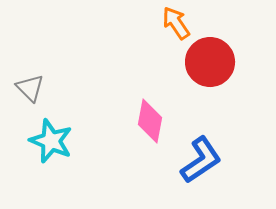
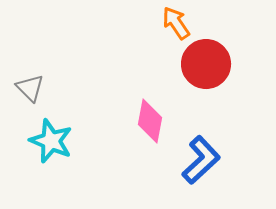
red circle: moved 4 px left, 2 px down
blue L-shape: rotated 9 degrees counterclockwise
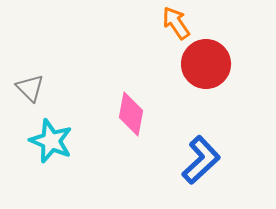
pink diamond: moved 19 px left, 7 px up
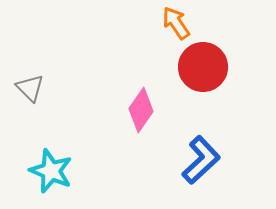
red circle: moved 3 px left, 3 px down
pink diamond: moved 10 px right, 4 px up; rotated 24 degrees clockwise
cyan star: moved 30 px down
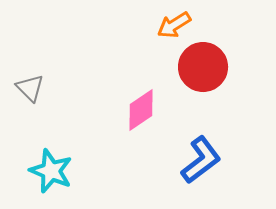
orange arrow: moved 2 px left, 2 px down; rotated 88 degrees counterclockwise
pink diamond: rotated 21 degrees clockwise
blue L-shape: rotated 6 degrees clockwise
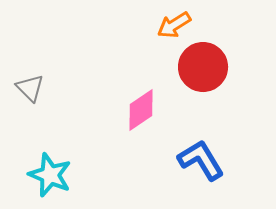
blue L-shape: rotated 84 degrees counterclockwise
cyan star: moved 1 px left, 4 px down
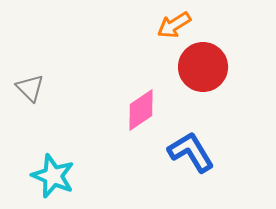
blue L-shape: moved 10 px left, 8 px up
cyan star: moved 3 px right, 1 px down
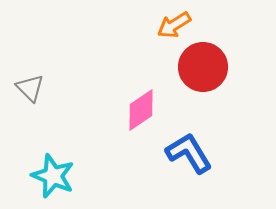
blue L-shape: moved 2 px left, 1 px down
